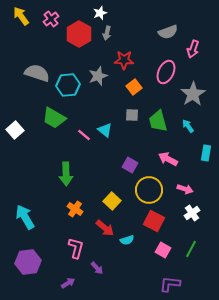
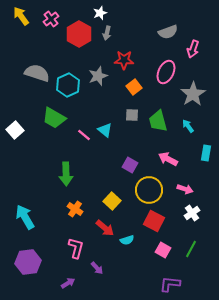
cyan hexagon at (68, 85): rotated 20 degrees counterclockwise
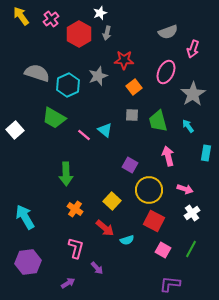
pink arrow at (168, 159): moved 3 px up; rotated 48 degrees clockwise
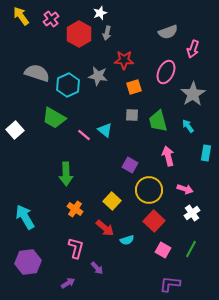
gray star at (98, 76): rotated 30 degrees clockwise
orange square at (134, 87): rotated 21 degrees clockwise
red square at (154, 221): rotated 15 degrees clockwise
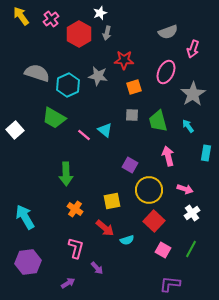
yellow square at (112, 201): rotated 36 degrees clockwise
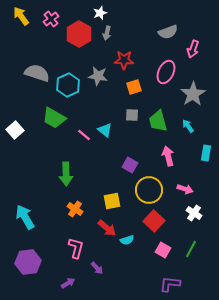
white cross at (192, 213): moved 2 px right; rotated 21 degrees counterclockwise
red arrow at (105, 228): moved 2 px right
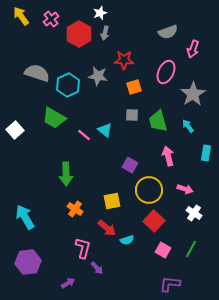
gray arrow at (107, 33): moved 2 px left
pink L-shape at (76, 248): moved 7 px right
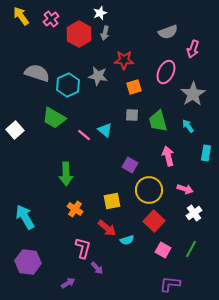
white cross at (194, 213): rotated 21 degrees clockwise
purple hexagon at (28, 262): rotated 15 degrees clockwise
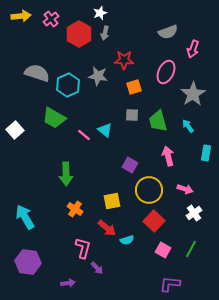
yellow arrow at (21, 16): rotated 120 degrees clockwise
purple arrow at (68, 283): rotated 24 degrees clockwise
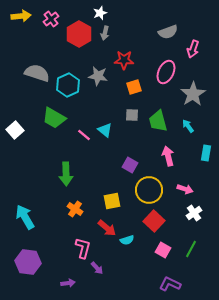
purple L-shape at (170, 284): rotated 20 degrees clockwise
